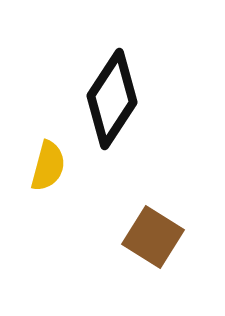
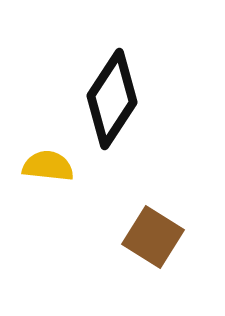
yellow semicircle: rotated 99 degrees counterclockwise
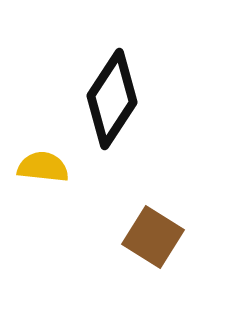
yellow semicircle: moved 5 px left, 1 px down
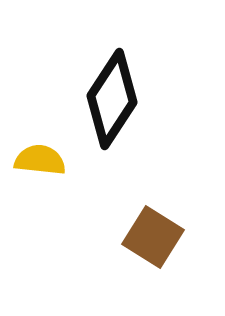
yellow semicircle: moved 3 px left, 7 px up
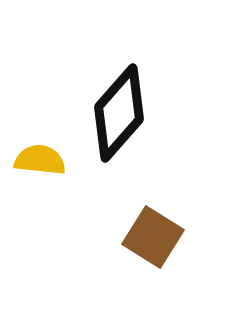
black diamond: moved 7 px right, 14 px down; rotated 8 degrees clockwise
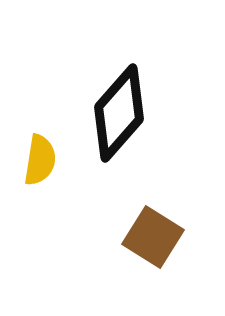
yellow semicircle: rotated 93 degrees clockwise
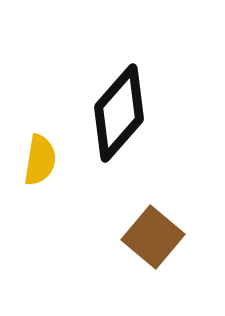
brown square: rotated 8 degrees clockwise
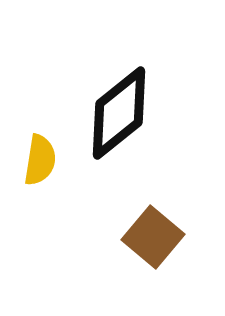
black diamond: rotated 10 degrees clockwise
